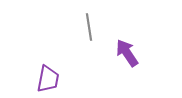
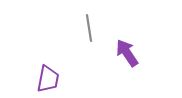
gray line: moved 1 px down
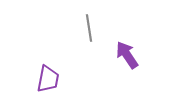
purple arrow: moved 2 px down
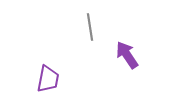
gray line: moved 1 px right, 1 px up
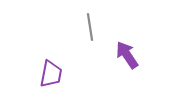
purple trapezoid: moved 3 px right, 5 px up
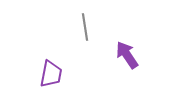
gray line: moved 5 px left
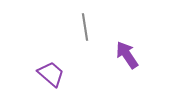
purple trapezoid: rotated 60 degrees counterclockwise
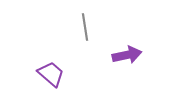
purple arrow: rotated 112 degrees clockwise
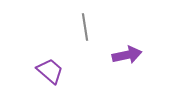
purple trapezoid: moved 1 px left, 3 px up
